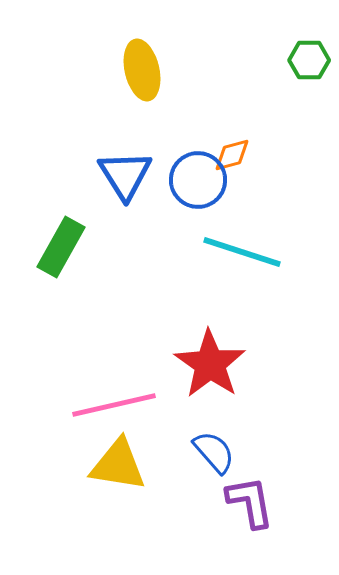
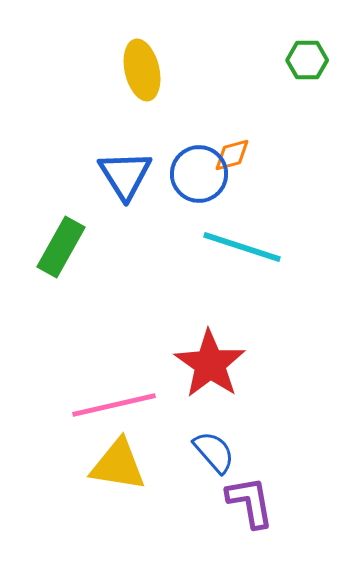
green hexagon: moved 2 px left
blue circle: moved 1 px right, 6 px up
cyan line: moved 5 px up
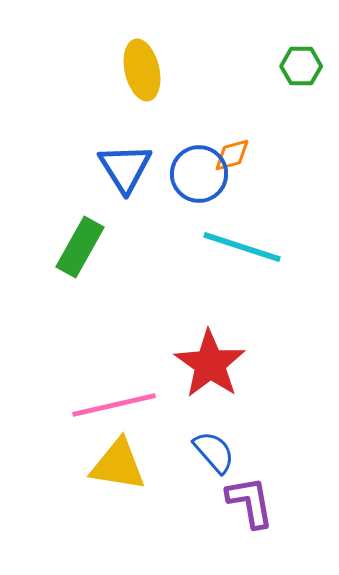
green hexagon: moved 6 px left, 6 px down
blue triangle: moved 7 px up
green rectangle: moved 19 px right
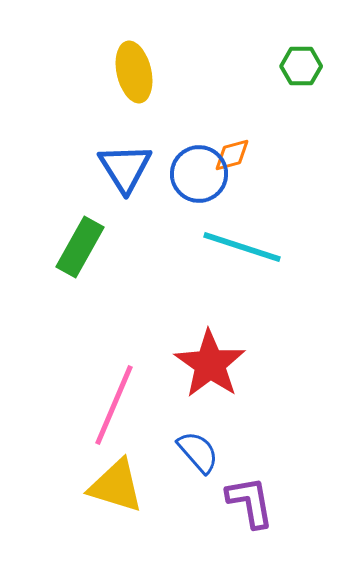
yellow ellipse: moved 8 px left, 2 px down
pink line: rotated 54 degrees counterclockwise
blue semicircle: moved 16 px left
yellow triangle: moved 2 px left, 21 px down; rotated 8 degrees clockwise
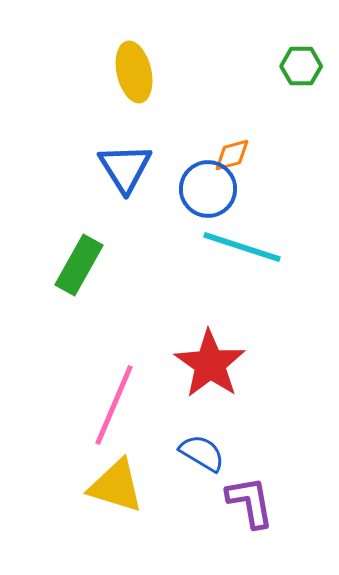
blue circle: moved 9 px right, 15 px down
green rectangle: moved 1 px left, 18 px down
blue semicircle: moved 4 px right, 1 px down; rotated 18 degrees counterclockwise
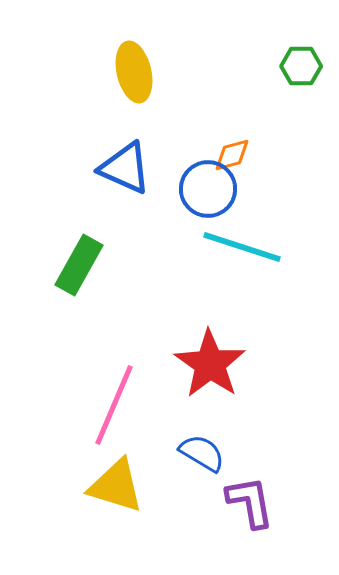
blue triangle: rotated 34 degrees counterclockwise
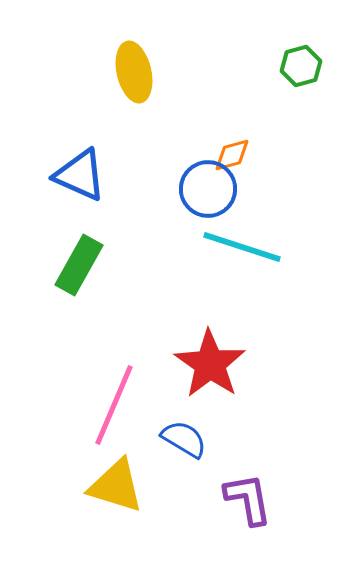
green hexagon: rotated 15 degrees counterclockwise
blue triangle: moved 45 px left, 7 px down
blue semicircle: moved 18 px left, 14 px up
purple L-shape: moved 2 px left, 3 px up
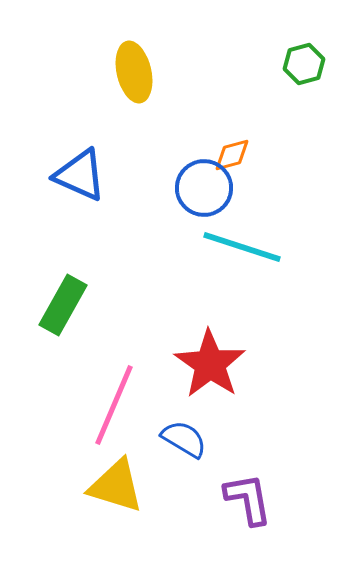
green hexagon: moved 3 px right, 2 px up
blue circle: moved 4 px left, 1 px up
green rectangle: moved 16 px left, 40 px down
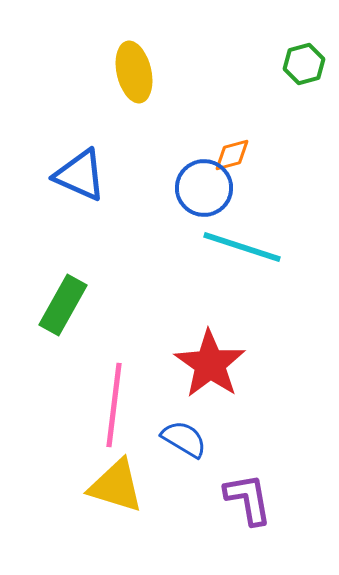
pink line: rotated 16 degrees counterclockwise
